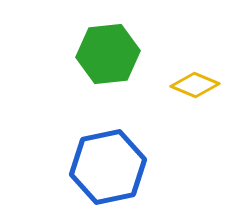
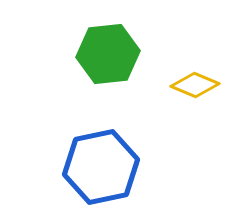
blue hexagon: moved 7 px left
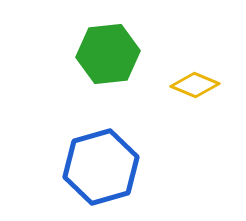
blue hexagon: rotated 4 degrees counterclockwise
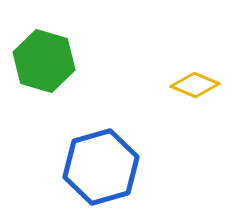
green hexagon: moved 64 px left, 7 px down; rotated 22 degrees clockwise
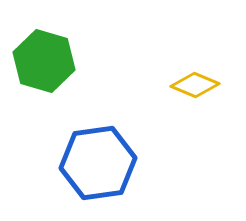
blue hexagon: moved 3 px left, 4 px up; rotated 8 degrees clockwise
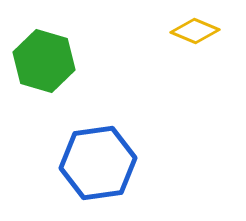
yellow diamond: moved 54 px up
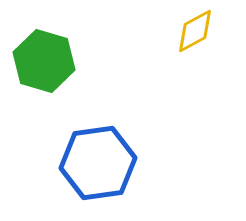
yellow diamond: rotated 51 degrees counterclockwise
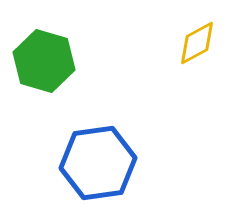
yellow diamond: moved 2 px right, 12 px down
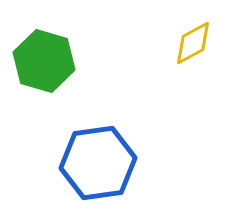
yellow diamond: moved 4 px left
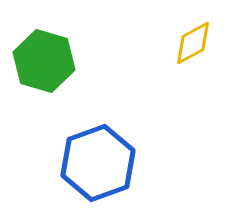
blue hexagon: rotated 12 degrees counterclockwise
